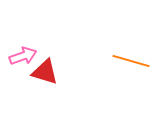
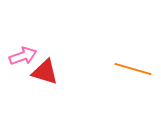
orange line: moved 2 px right, 8 px down
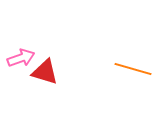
pink arrow: moved 2 px left, 2 px down
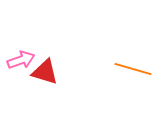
pink arrow: moved 2 px down
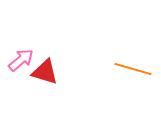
pink arrow: rotated 20 degrees counterclockwise
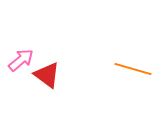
red triangle: moved 2 px right, 3 px down; rotated 20 degrees clockwise
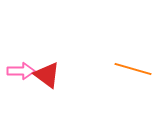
pink arrow: moved 11 px down; rotated 40 degrees clockwise
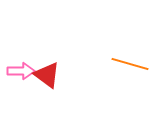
orange line: moved 3 px left, 5 px up
